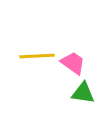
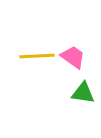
pink trapezoid: moved 6 px up
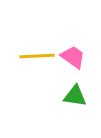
green triangle: moved 8 px left, 3 px down
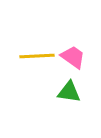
green triangle: moved 6 px left, 4 px up
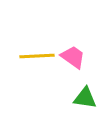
green triangle: moved 16 px right, 6 px down
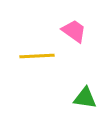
pink trapezoid: moved 1 px right, 26 px up
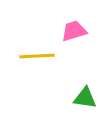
pink trapezoid: rotated 52 degrees counterclockwise
